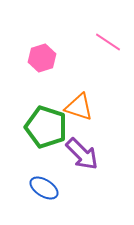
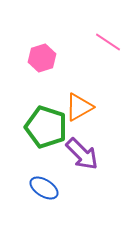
orange triangle: rotated 48 degrees counterclockwise
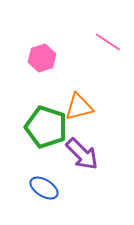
orange triangle: rotated 16 degrees clockwise
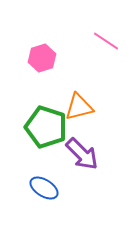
pink line: moved 2 px left, 1 px up
